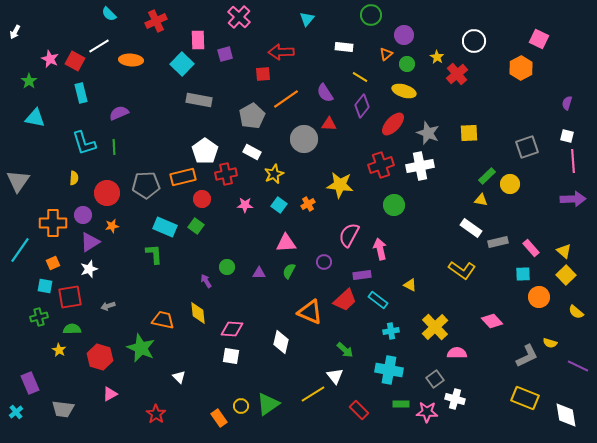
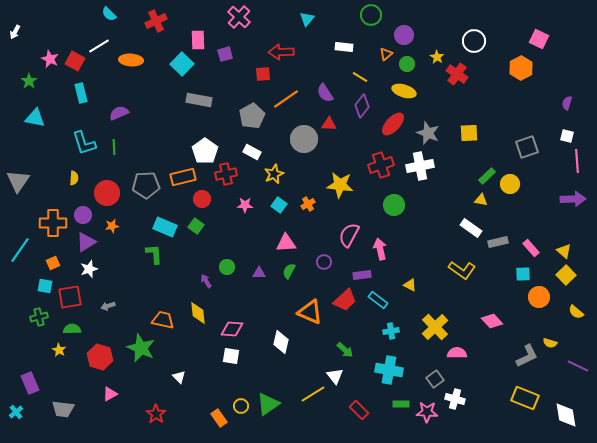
red cross at (457, 74): rotated 15 degrees counterclockwise
pink line at (573, 161): moved 4 px right
purple triangle at (90, 242): moved 4 px left
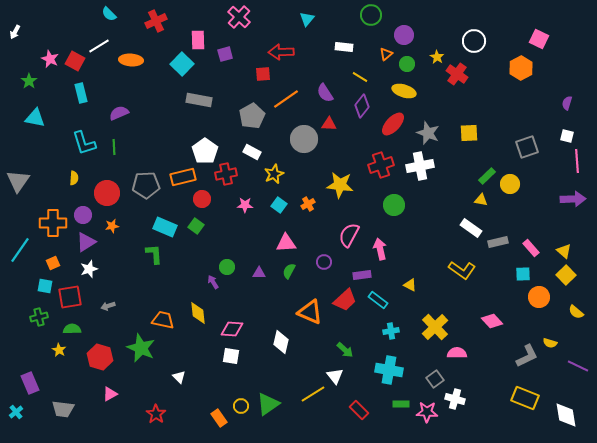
purple arrow at (206, 281): moved 7 px right, 1 px down
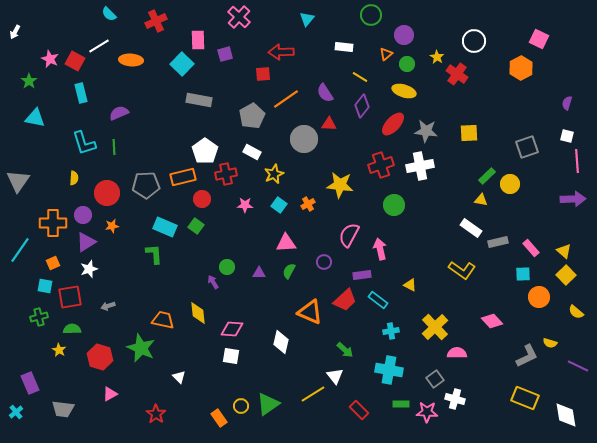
gray star at (428, 133): moved 2 px left, 2 px up; rotated 15 degrees counterclockwise
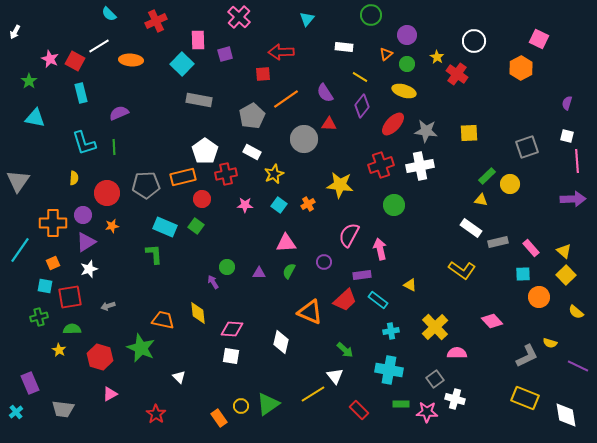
purple circle at (404, 35): moved 3 px right
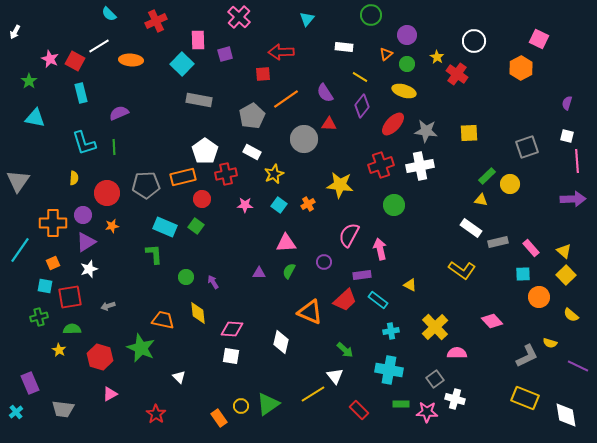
green circle at (227, 267): moved 41 px left, 10 px down
yellow semicircle at (576, 312): moved 5 px left, 3 px down
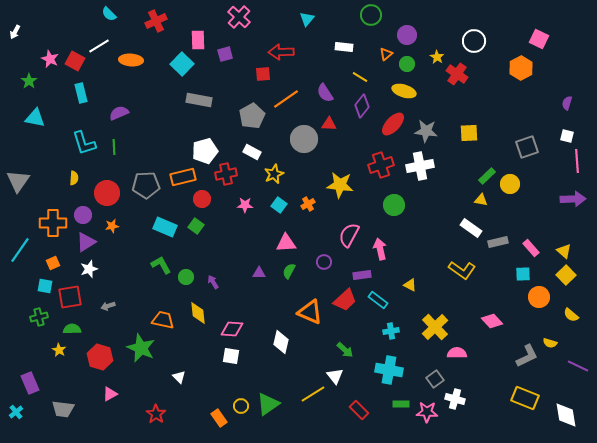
white pentagon at (205, 151): rotated 20 degrees clockwise
green L-shape at (154, 254): moved 7 px right, 11 px down; rotated 25 degrees counterclockwise
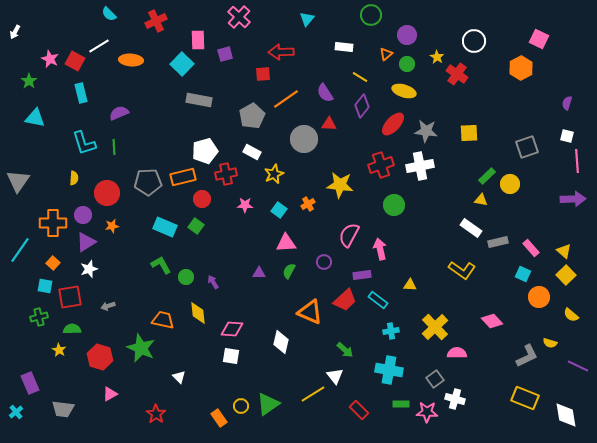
gray pentagon at (146, 185): moved 2 px right, 3 px up
cyan square at (279, 205): moved 5 px down
orange square at (53, 263): rotated 24 degrees counterclockwise
cyan square at (523, 274): rotated 28 degrees clockwise
yellow triangle at (410, 285): rotated 24 degrees counterclockwise
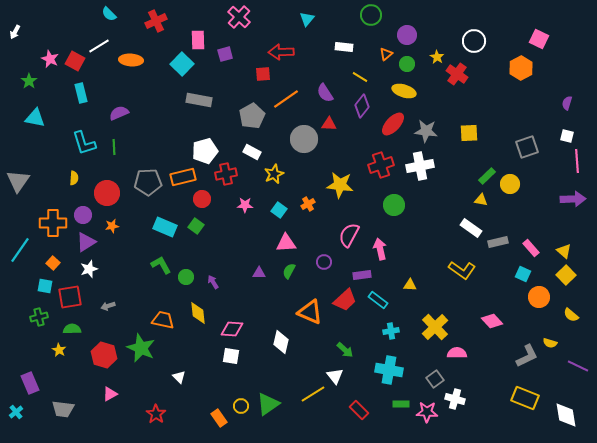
red hexagon at (100, 357): moved 4 px right, 2 px up
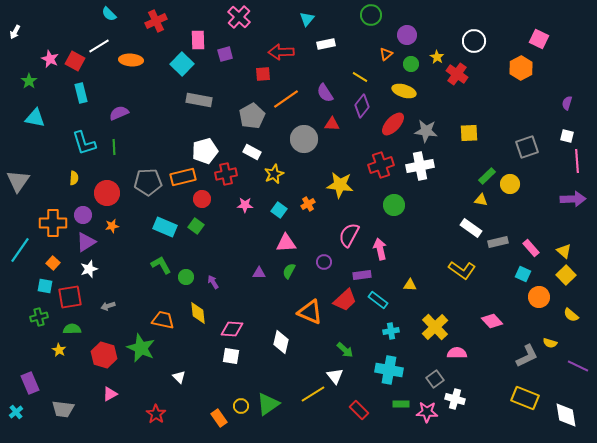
white rectangle at (344, 47): moved 18 px left, 3 px up; rotated 18 degrees counterclockwise
green circle at (407, 64): moved 4 px right
red triangle at (329, 124): moved 3 px right
